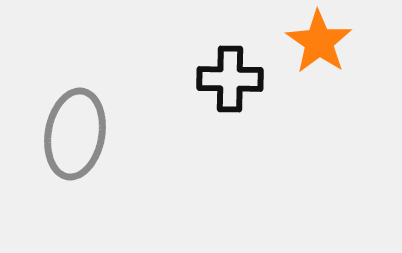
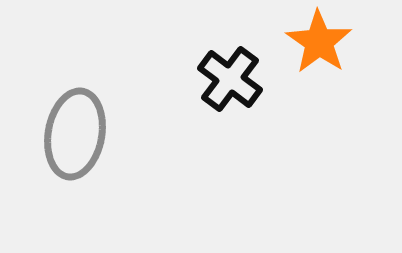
black cross: rotated 36 degrees clockwise
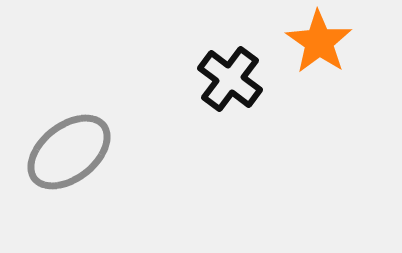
gray ellipse: moved 6 px left, 18 px down; rotated 42 degrees clockwise
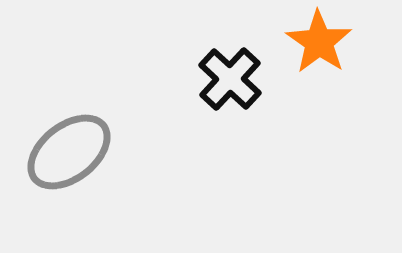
black cross: rotated 6 degrees clockwise
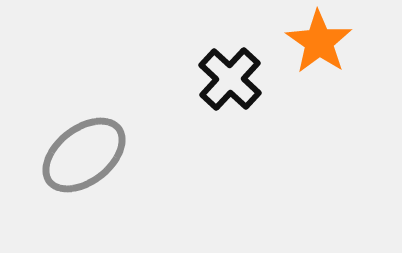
gray ellipse: moved 15 px right, 3 px down
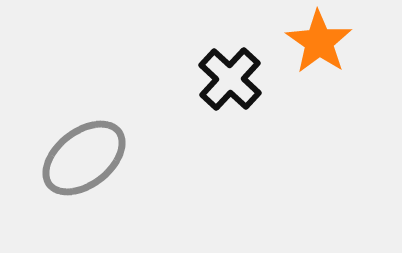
gray ellipse: moved 3 px down
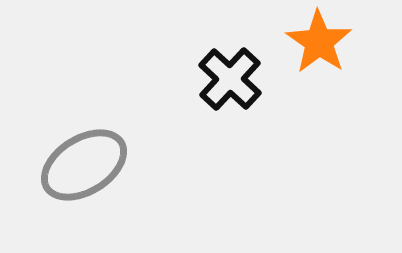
gray ellipse: moved 7 px down; rotated 6 degrees clockwise
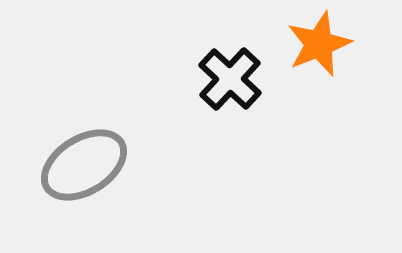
orange star: moved 2 px down; rotated 16 degrees clockwise
